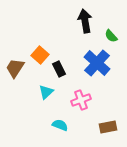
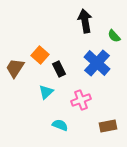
green semicircle: moved 3 px right
brown rectangle: moved 1 px up
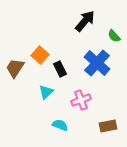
black arrow: rotated 50 degrees clockwise
black rectangle: moved 1 px right
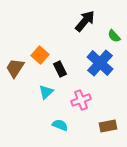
blue cross: moved 3 px right
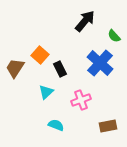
cyan semicircle: moved 4 px left
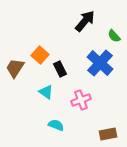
cyan triangle: rotated 42 degrees counterclockwise
brown rectangle: moved 8 px down
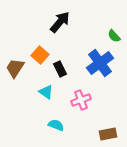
black arrow: moved 25 px left, 1 px down
blue cross: rotated 12 degrees clockwise
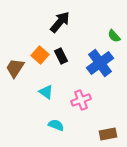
black rectangle: moved 1 px right, 13 px up
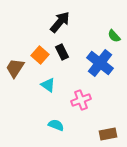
black rectangle: moved 1 px right, 4 px up
blue cross: rotated 16 degrees counterclockwise
cyan triangle: moved 2 px right, 7 px up
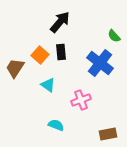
black rectangle: moved 1 px left; rotated 21 degrees clockwise
